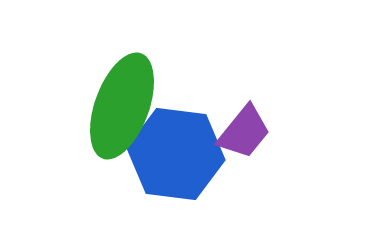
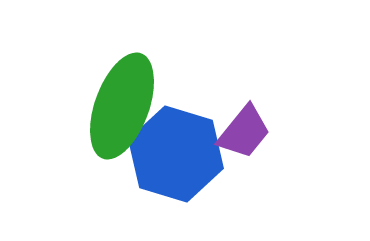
blue hexagon: rotated 10 degrees clockwise
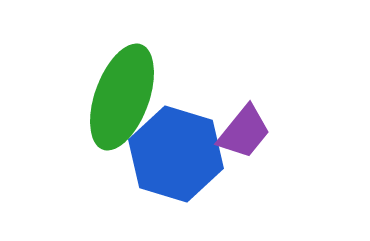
green ellipse: moved 9 px up
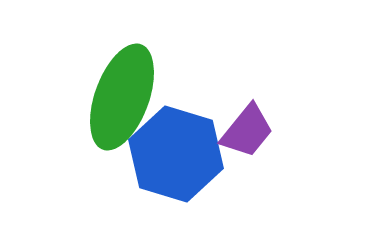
purple trapezoid: moved 3 px right, 1 px up
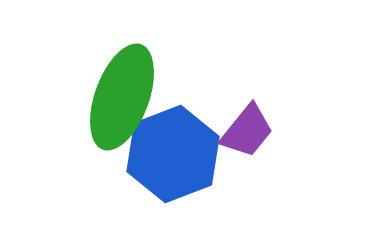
blue hexagon: moved 3 px left; rotated 22 degrees clockwise
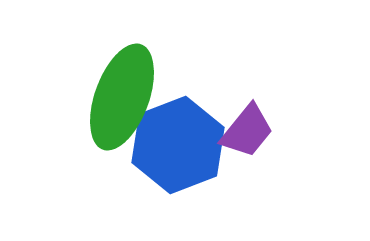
blue hexagon: moved 5 px right, 9 px up
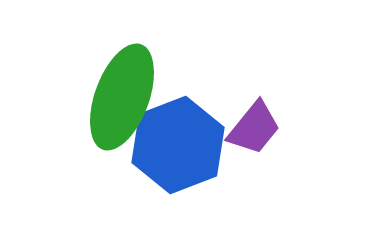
purple trapezoid: moved 7 px right, 3 px up
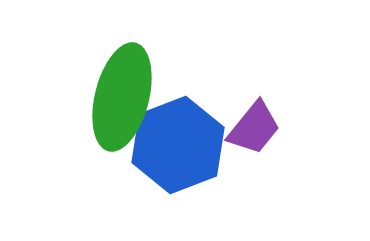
green ellipse: rotated 6 degrees counterclockwise
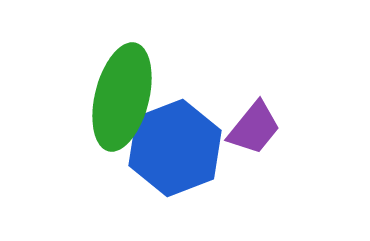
blue hexagon: moved 3 px left, 3 px down
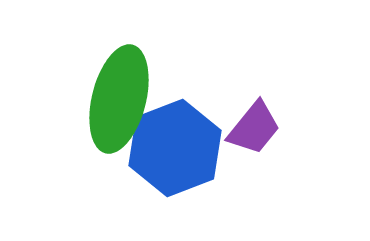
green ellipse: moved 3 px left, 2 px down
